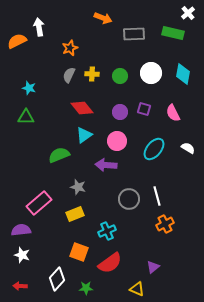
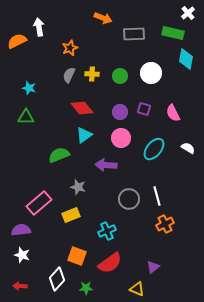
cyan diamond: moved 3 px right, 15 px up
pink circle: moved 4 px right, 3 px up
yellow rectangle: moved 4 px left, 1 px down
orange square: moved 2 px left, 4 px down
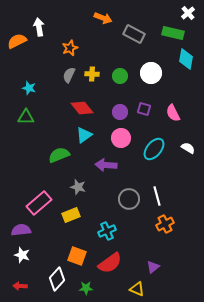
gray rectangle: rotated 30 degrees clockwise
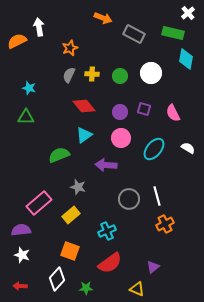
red diamond: moved 2 px right, 2 px up
yellow rectangle: rotated 18 degrees counterclockwise
orange square: moved 7 px left, 5 px up
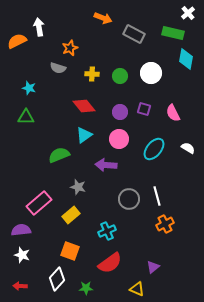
gray semicircle: moved 11 px left, 7 px up; rotated 98 degrees counterclockwise
pink circle: moved 2 px left, 1 px down
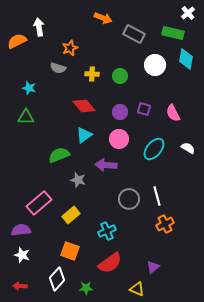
white circle: moved 4 px right, 8 px up
gray star: moved 7 px up
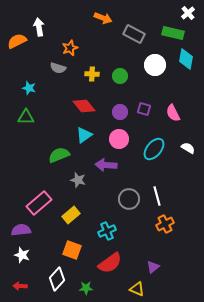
orange square: moved 2 px right, 1 px up
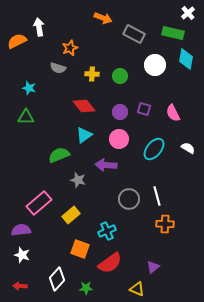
orange cross: rotated 30 degrees clockwise
orange square: moved 8 px right, 1 px up
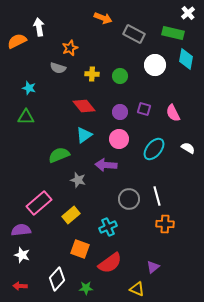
cyan cross: moved 1 px right, 4 px up
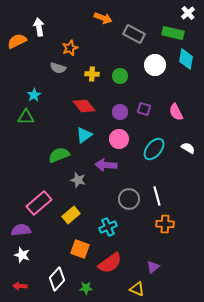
cyan star: moved 5 px right, 7 px down; rotated 24 degrees clockwise
pink semicircle: moved 3 px right, 1 px up
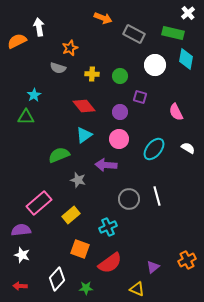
purple square: moved 4 px left, 12 px up
orange cross: moved 22 px right, 36 px down; rotated 30 degrees counterclockwise
